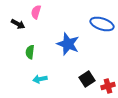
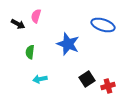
pink semicircle: moved 4 px down
blue ellipse: moved 1 px right, 1 px down
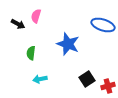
green semicircle: moved 1 px right, 1 px down
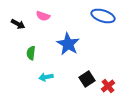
pink semicircle: moved 7 px right; rotated 88 degrees counterclockwise
blue ellipse: moved 9 px up
blue star: rotated 10 degrees clockwise
cyan arrow: moved 6 px right, 2 px up
red cross: rotated 24 degrees counterclockwise
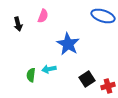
pink semicircle: rotated 88 degrees counterclockwise
black arrow: rotated 48 degrees clockwise
green semicircle: moved 22 px down
cyan arrow: moved 3 px right, 8 px up
red cross: rotated 24 degrees clockwise
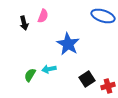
black arrow: moved 6 px right, 1 px up
green semicircle: moved 1 px left; rotated 24 degrees clockwise
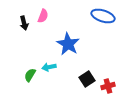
cyan arrow: moved 2 px up
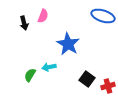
black square: rotated 21 degrees counterclockwise
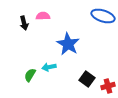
pink semicircle: rotated 112 degrees counterclockwise
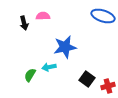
blue star: moved 3 px left, 3 px down; rotated 30 degrees clockwise
